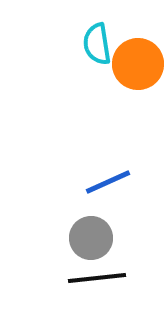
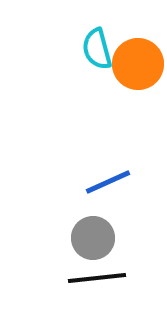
cyan semicircle: moved 5 px down; rotated 6 degrees counterclockwise
gray circle: moved 2 px right
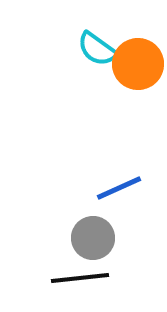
cyan semicircle: rotated 39 degrees counterclockwise
blue line: moved 11 px right, 6 px down
black line: moved 17 px left
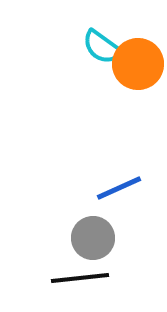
cyan semicircle: moved 5 px right, 2 px up
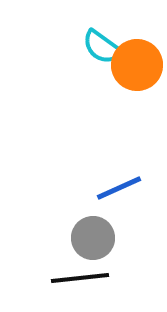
orange circle: moved 1 px left, 1 px down
